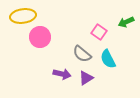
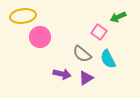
green arrow: moved 8 px left, 5 px up
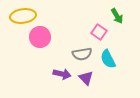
green arrow: moved 1 px left, 1 px up; rotated 98 degrees counterclockwise
gray semicircle: rotated 48 degrees counterclockwise
purple triangle: rotated 42 degrees counterclockwise
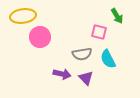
pink square: rotated 21 degrees counterclockwise
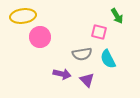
purple triangle: moved 1 px right, 2 px down
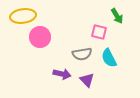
cyan semicircle: moved 1 px right, 1 px up
